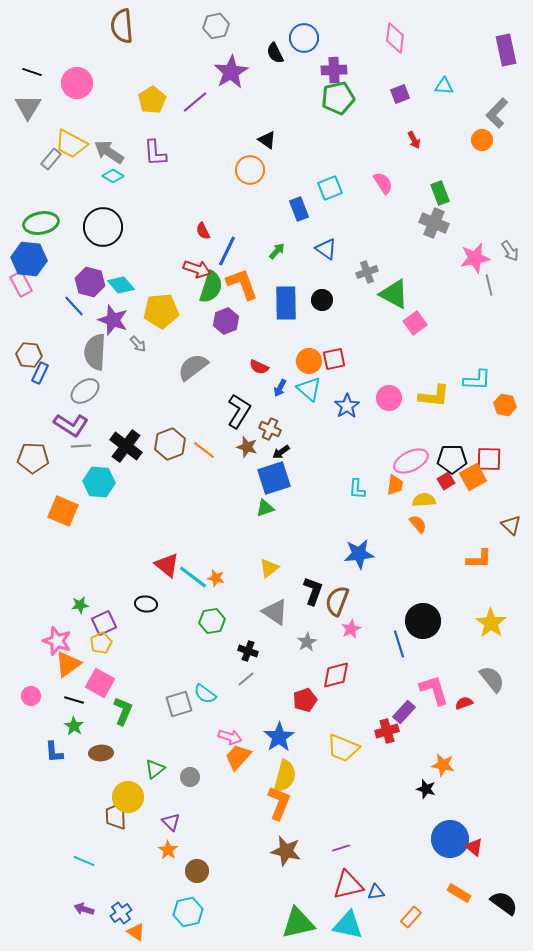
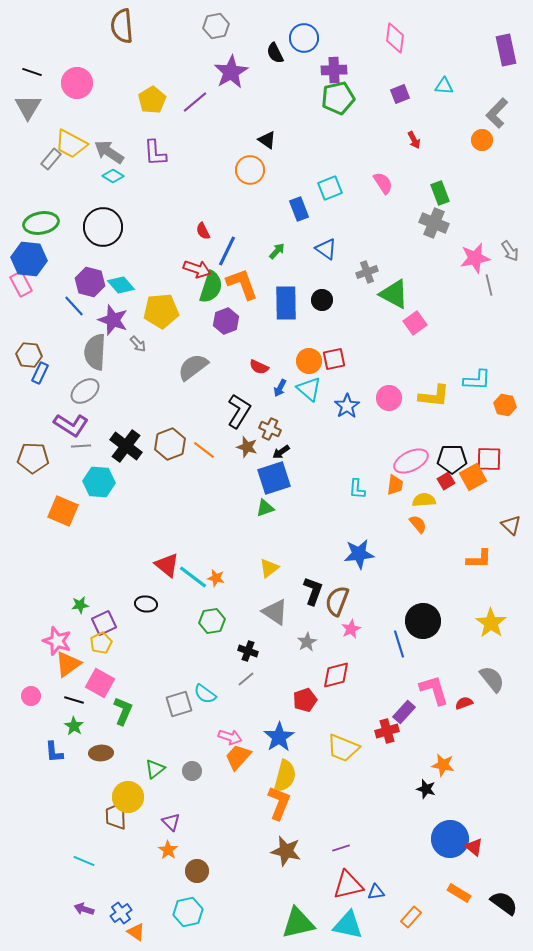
gray circle at (190, 777): moved 2 px right, 6 px up
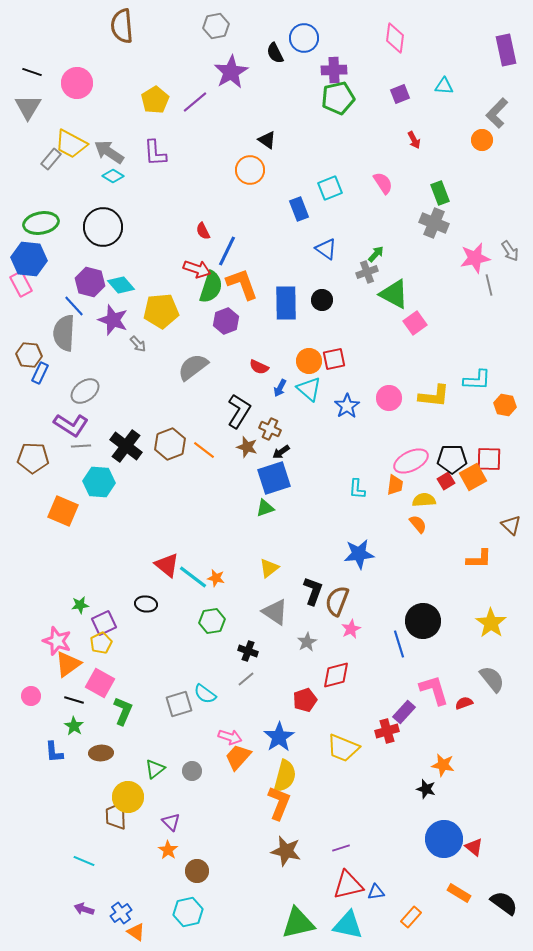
yellow pentagon at (152, 100): moved 3 px right
green arrow at (277, 251): moved 99 px right, 3 px down
gray semicircle at (95, 352): moved 31 px left, 19 px up
blue circle at (450, 839): moved 6 px left
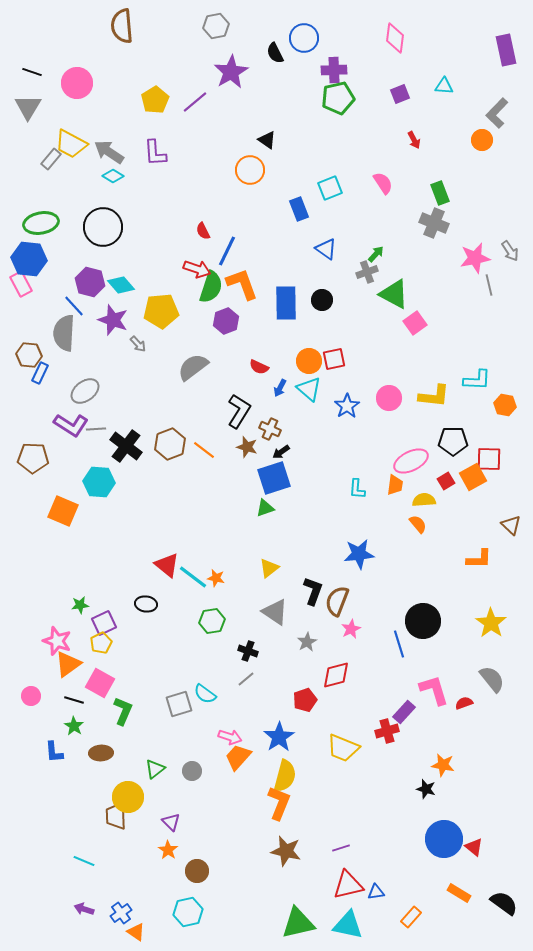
gray line at (81, 446): moved 15 px right, 17 px up
black pentagon at (452, 459): moved 1 px right, 18 px up
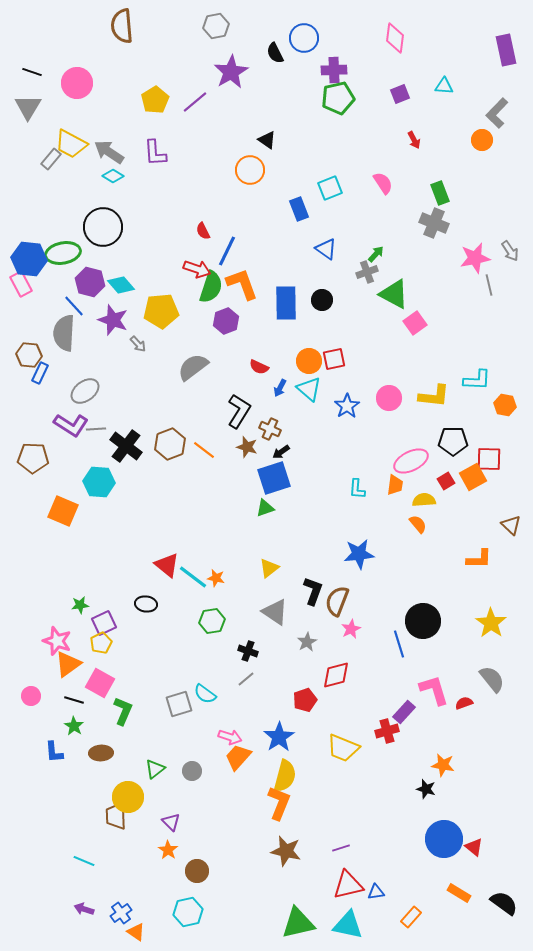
green ellipse at (41, 223): moved 22 px right, 30 px down
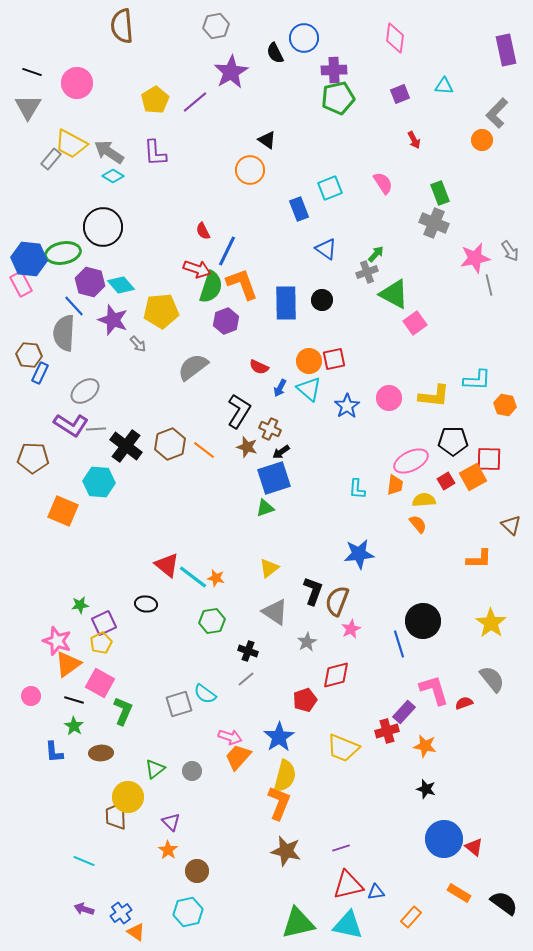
orange star at (443, 765): moved 18 px left, 19 px up
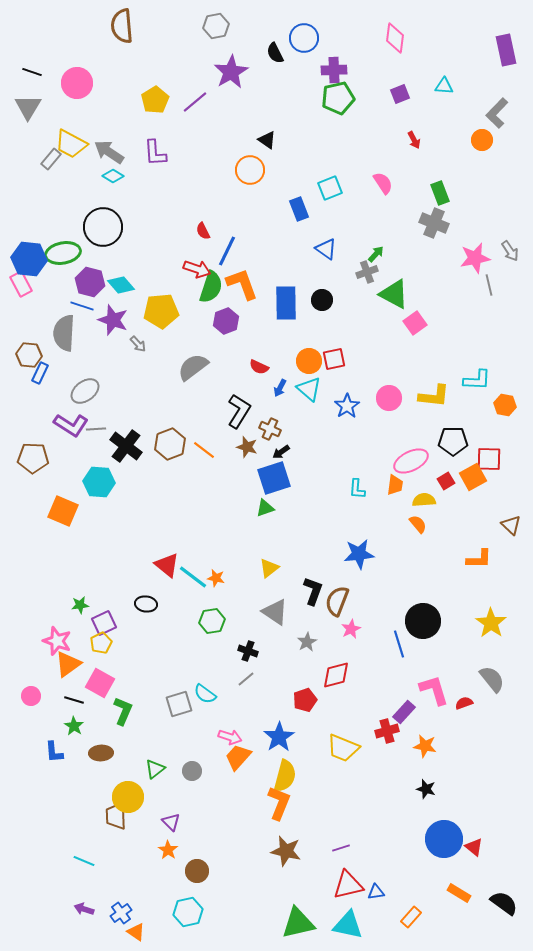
blue line at (74, 306): moved 8 px right; rotated 30 degrees counterclockwise
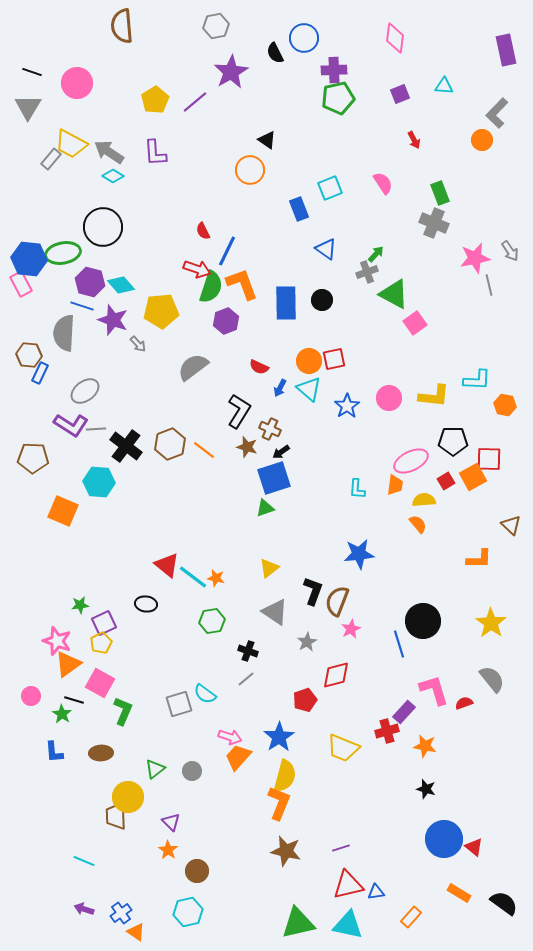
green star at (74, 726): moved 12 px left, 12 px up
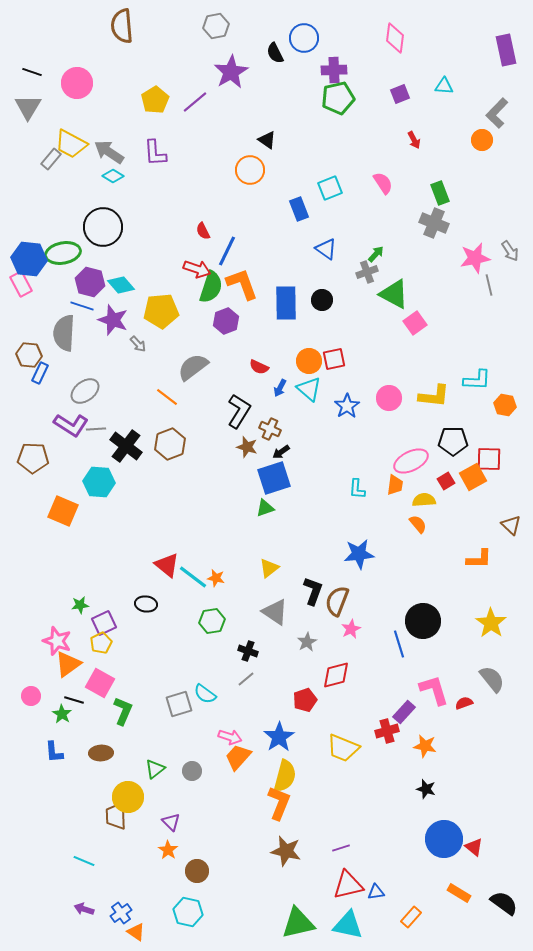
orange line at (204, 450): moved 37 px left, 53 px up
cyan hexagon at (188, 912): rotated 24 degrees clockwise
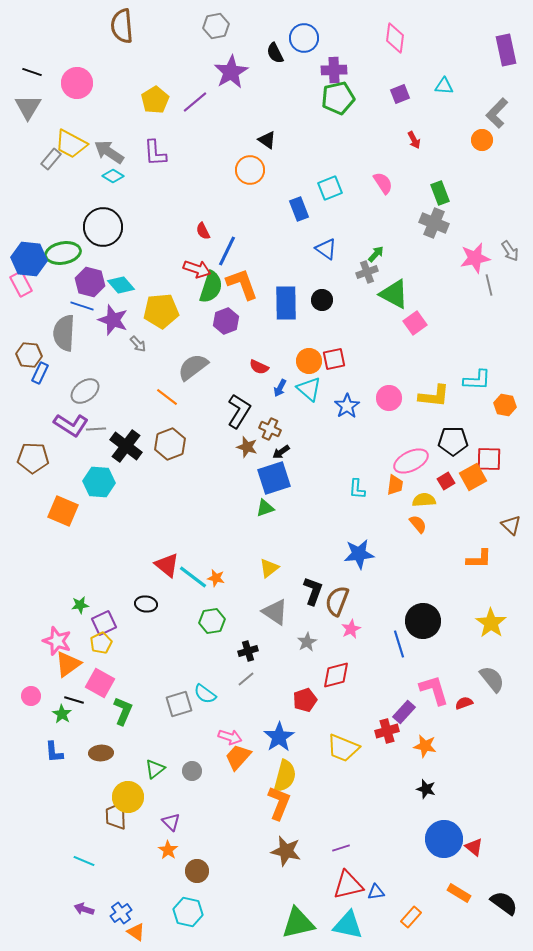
black cross at (248, 651): rotated 36 degrees counterclockwise
